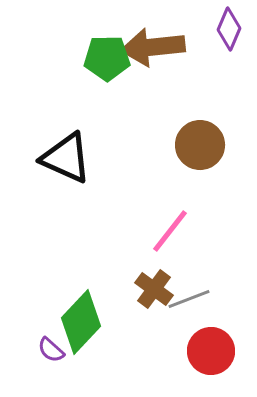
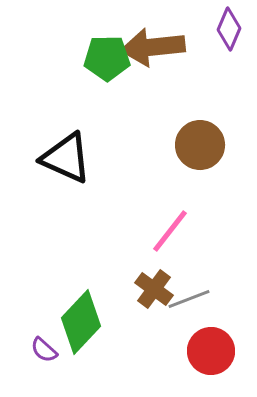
purple semicircle: moved 7 px left
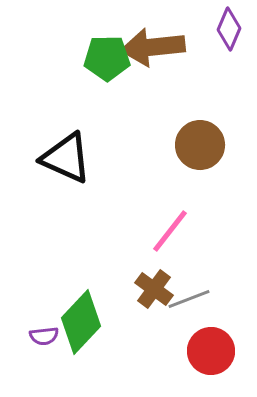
purple semicircle: moved 14 px up; rotated 48 degrees counterclockwise
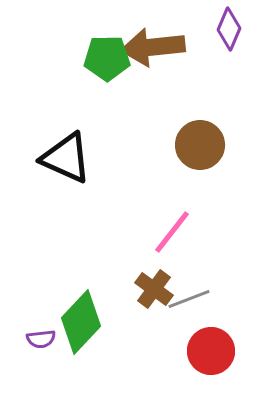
pink line: moved 2 px right, 1 px down
purple semicircle: moved 3 px left, 3 px down
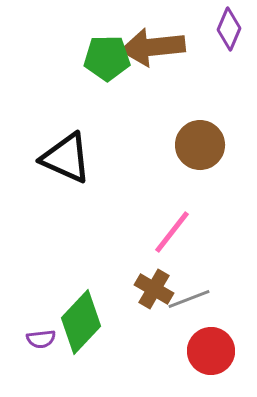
brown cross: rotated 6 degrees counterclockwise
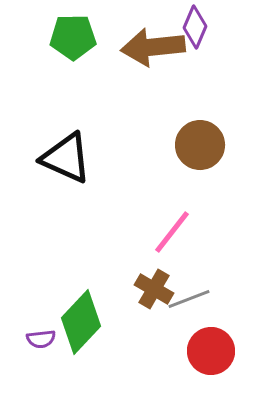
purple diamond: moved 34 px left, 2 px up
green pentagon: moved 34 px left, 21 px up
